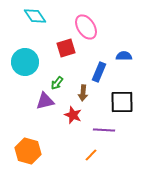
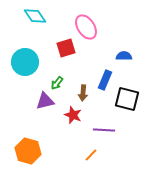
blue rectangle: moved 6 px right, 8 px down
black square: moved 5 px right, 3 px up; rotated 15 degrees clockwise
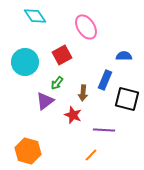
red square: moved 4 px left, 7 px down; rotated 12 degrees counterclockwise
purple triangle: rotated 24 degrees counterclockwise
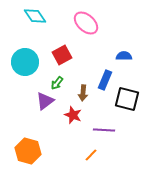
pink ellipse: moved 4 px up; rotated 15 degrees counterclockwise
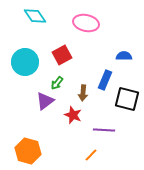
pink ellipse: rotated 30 degrees counterclockwise
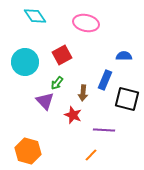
purple triangle: rotated 36 degrees counterclockwise
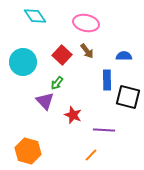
red square: rotated 18 degrees counterclockwise
cyan circle: moved 2 px left
blue rectangle: moved 2 px right; rotated 24 degrees counterclockwise
brown arrow: moved 4 px right, 42 px up; rotated 42 degrees counterclockwise
black square: moved 1 px right, 2 px up
